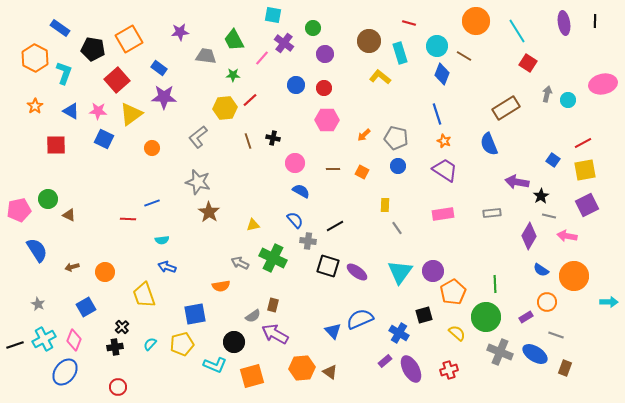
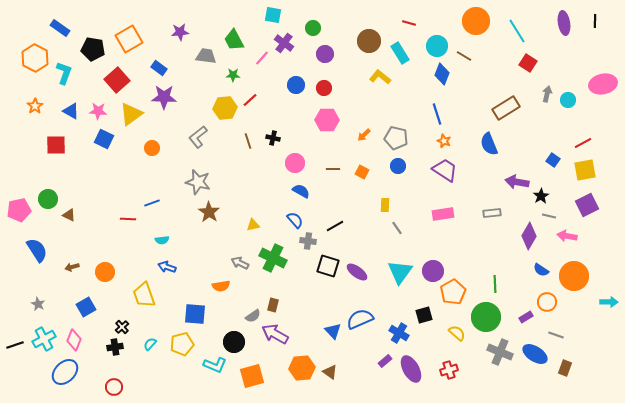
cyan rectangle at (400, 53): rotated 15 degrees counterclockwise
blue square at (195, 314): rotated 15 degrees clockwise
blue ellipse at (65, 372): rotated 8 degrees clockwise
red circle at (118, 387): moved 4 px left
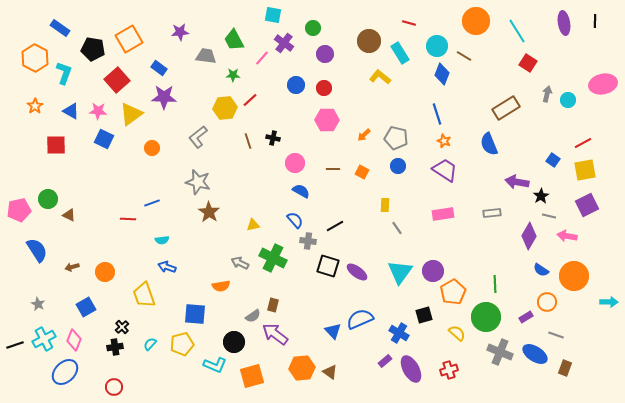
purple arrow at (275, 334): rotated 8 degrees clockwise
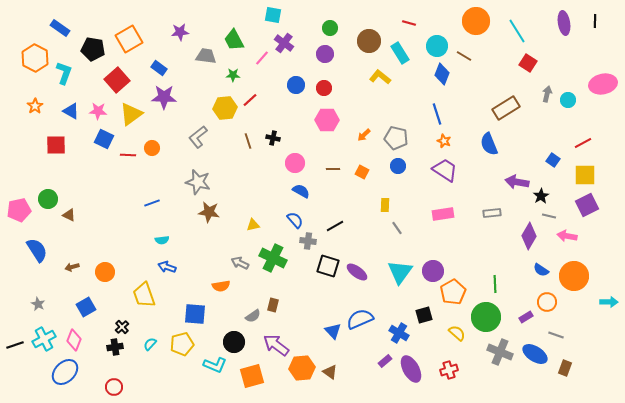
green circle at (313, 28): moved 17 px right
yellow square at (585, 170): moved 5 px down; rotated 10 degrees clockwise
brown star at (209, 212): rotated 25 degrees counterclockwise
red line at (128, 219): moved 64 px up
purple arrow at (275, 334): moved 1 px right, 11 px down
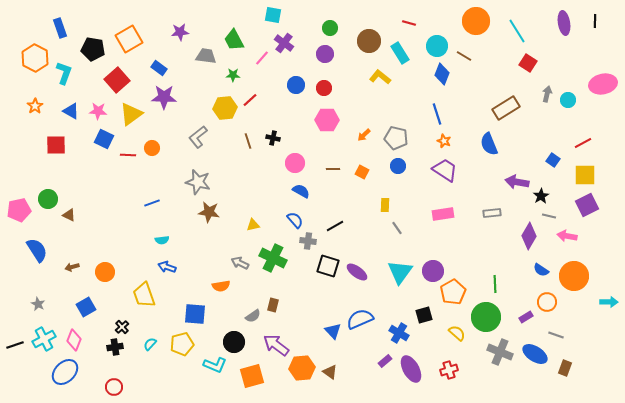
blue rectangle at (60, 28): rotated 36 degrees clockwise
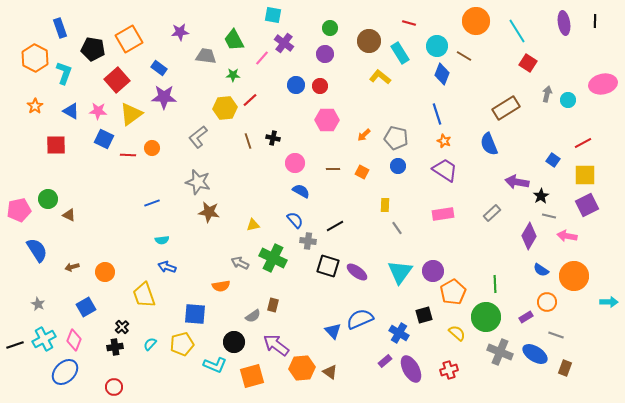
red circle at (324, 88): moved 4 px left, 2 px up
gray rectangle at (492, 213): rotated 36 degrees counterclockwise
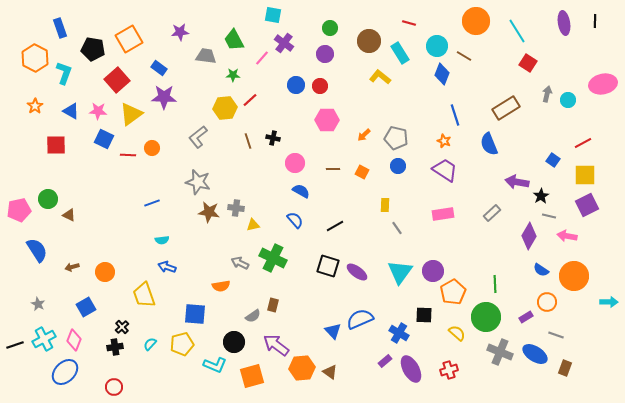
blue line at (437, 114): moved 18 px right, 1 px down
gray cross at (308, 241): moved 72 px left, 33 px up
black square at (424, 315): rotated 18 degrees clockwise
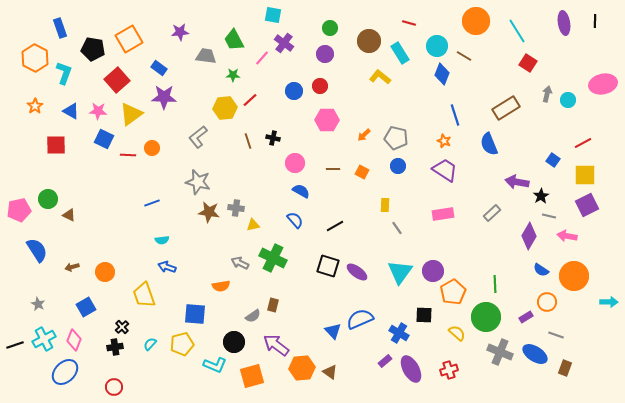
blue circle at (296, 85): moved 2 px left, 6 px down
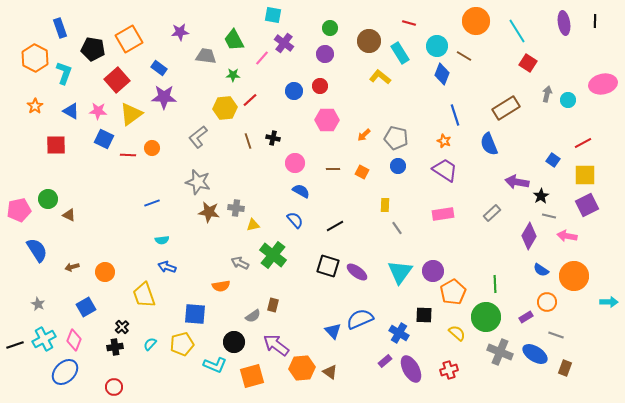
green cross at (273, 258): moved 3 px up; rotated 12 degrees clockwise
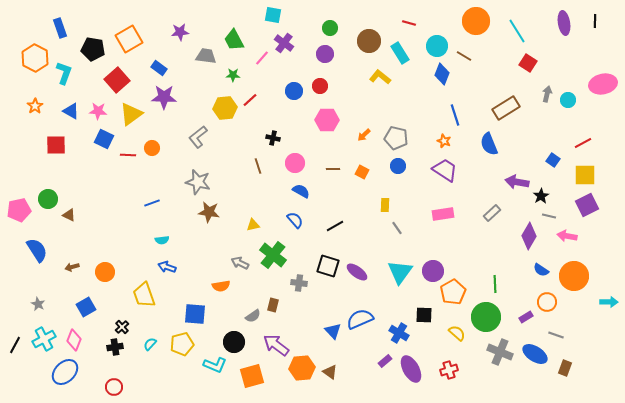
brown line at (248, 141): moved 10 px right, 25 px down
gray cross at (236, 208): moved 63 px right, 75 px down
black line at (15, 345): rotated 42 degrees counterclockwise
